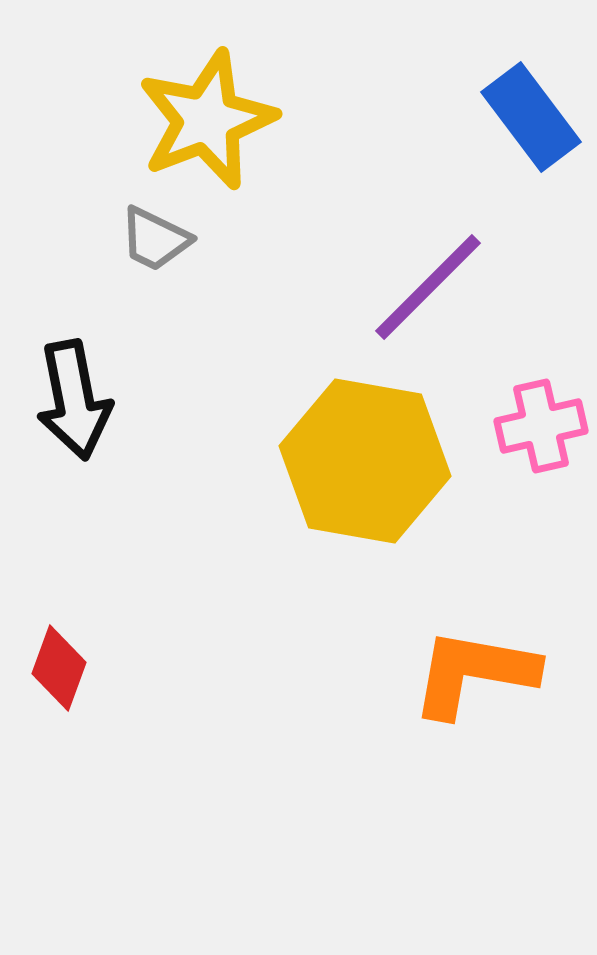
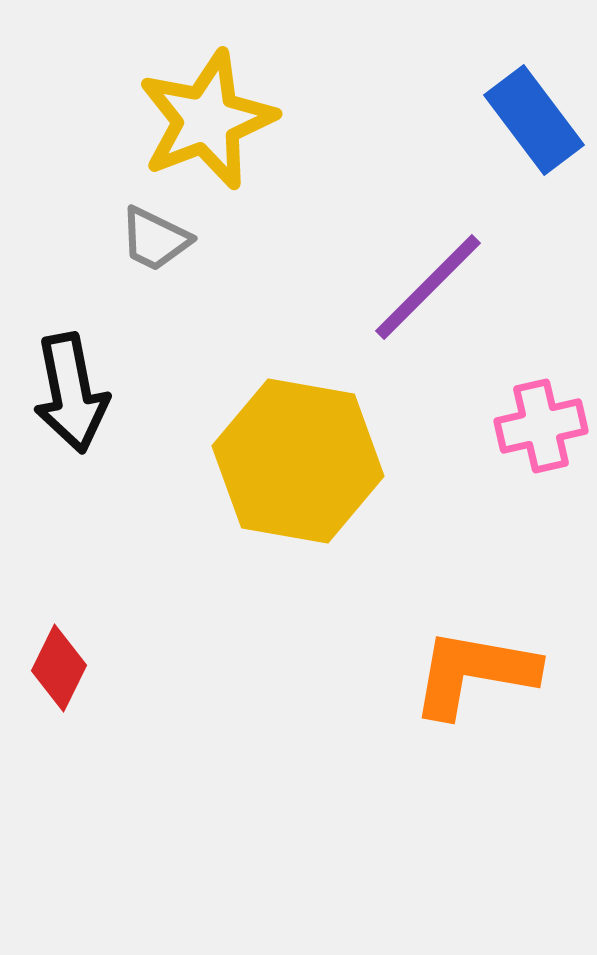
blue rectangle: moved 3 px right, 3 px down
black arrow: moved 3 px left, 7 px up
yellow hexagon: moved 67 px left
red diamond: rotated 6 degrees clockwise
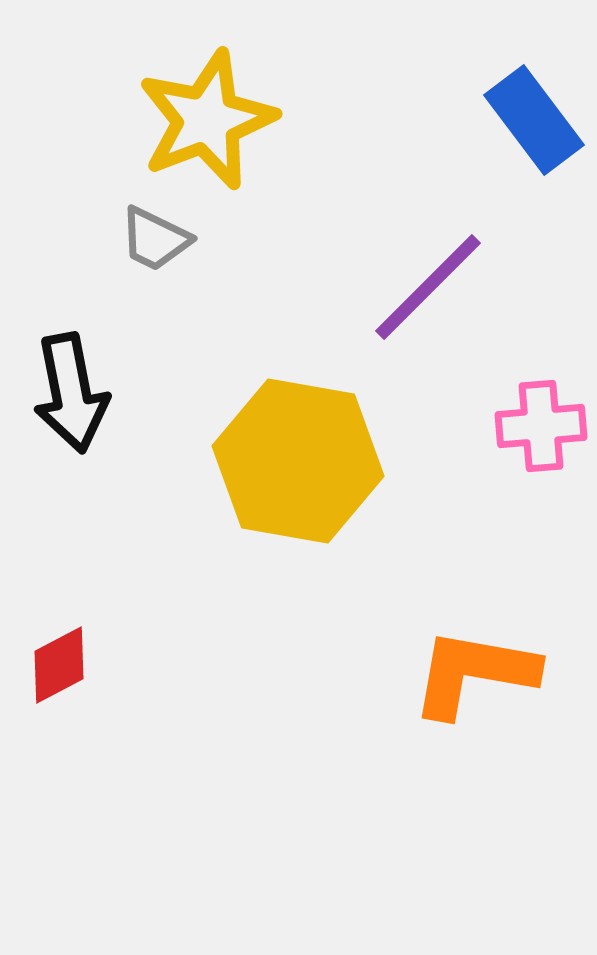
pink cross: rotated 8 degrees clockwise
red diamond: moved 3 px up; rotated 36 degrees clockwise
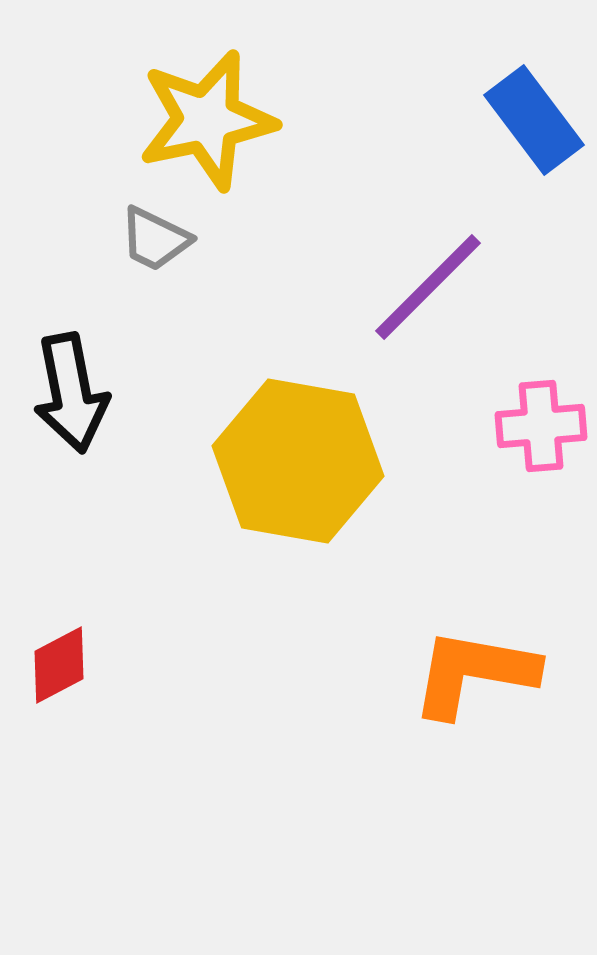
yellow star: rotated 9 degrees clockwise
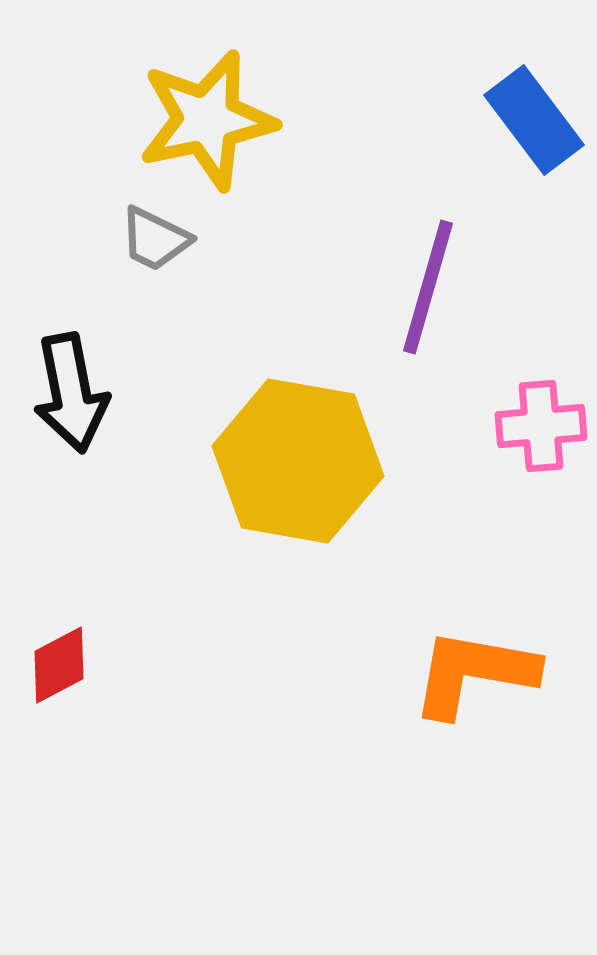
purple line: rotated 29 degrees counterclockwise
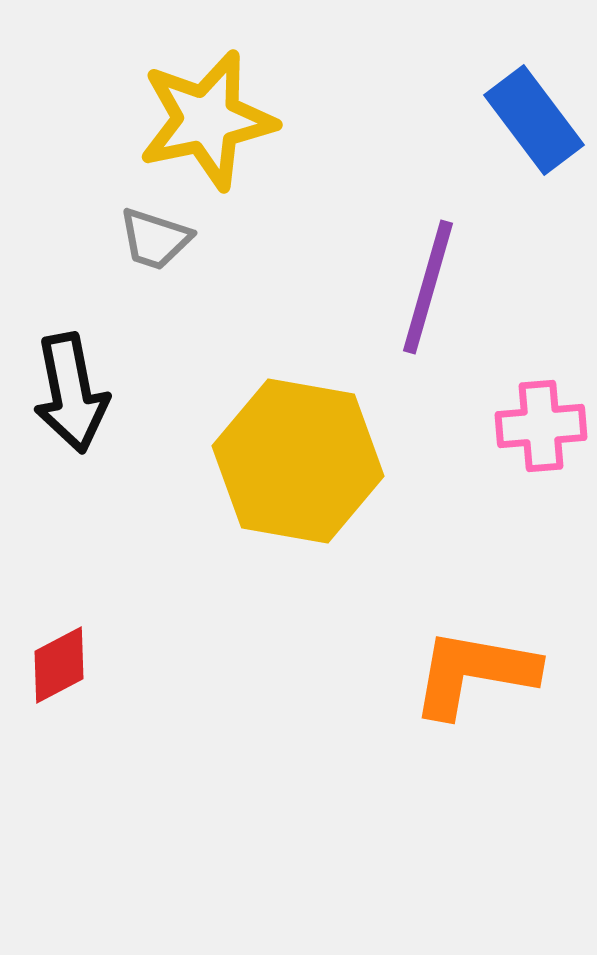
gray trapezoid: rotated 8 degrees counterclockwise
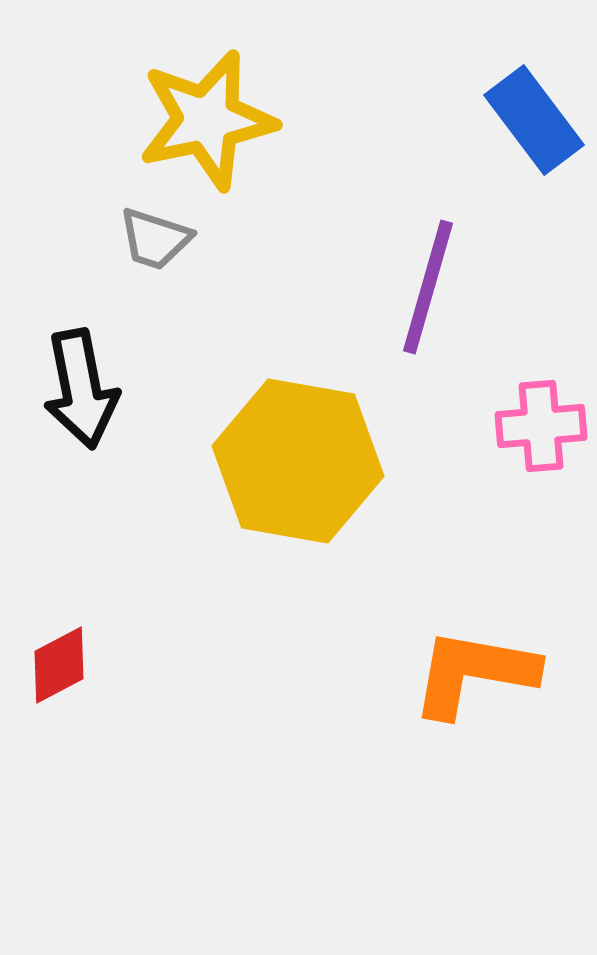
black arrow: moved 10 px right, 4 px up
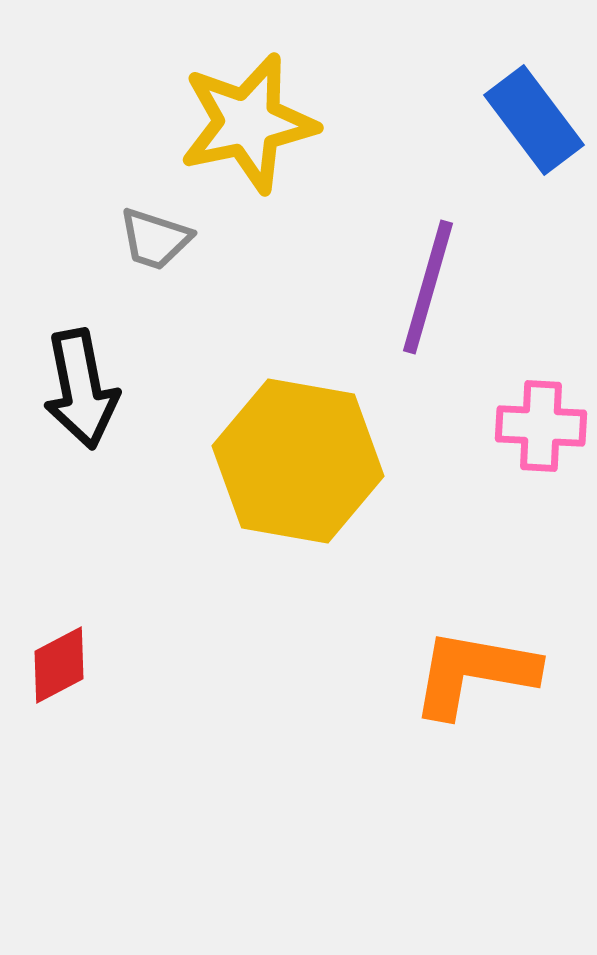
yellow star: moved 41 px right, 3 px down
pink cross: rotated 8 degrees clockwise
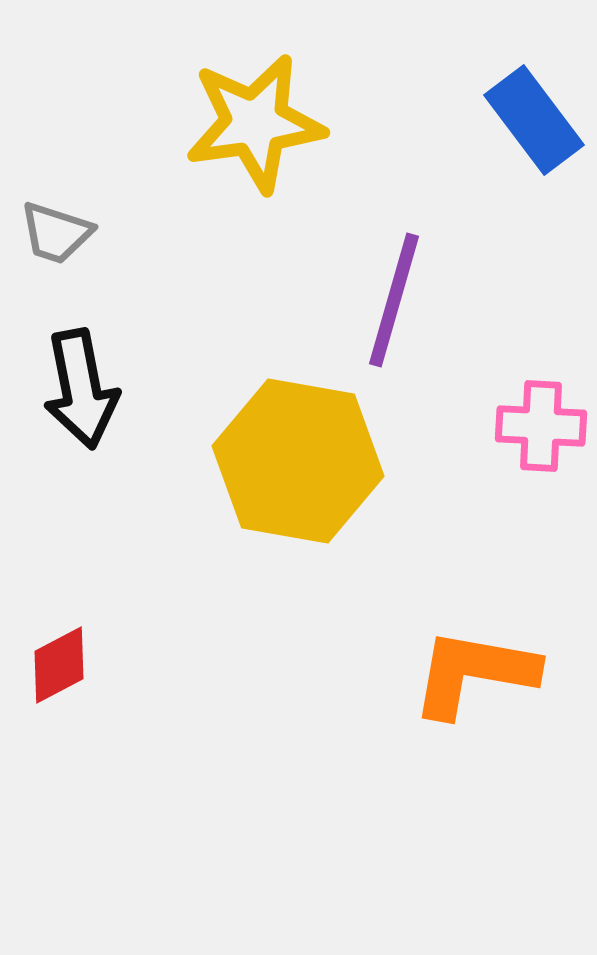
yellow star: moved 7 px right; rotated 4 degrees clockwise
gray trapezoid: moved 99 px left, 6 px up
purple line: moved 34 px left, 13 px down
